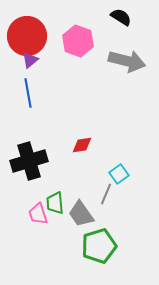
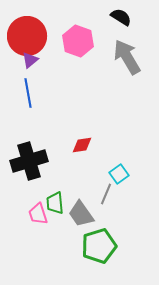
gray arrow: moved 4 px up; rotated 135 degrees counterclockwise
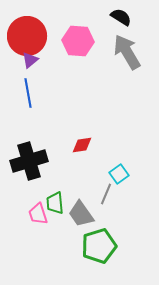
pink hexagon: rotated 16 degrees counterclockwise
gray arrow: moved 5 px up
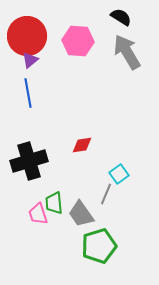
green trapezoid: moved 1 px left
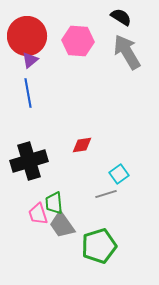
gray line: rotated 50 degrees clockwise
gray trapezoid: moved 19 px left, 11 px down
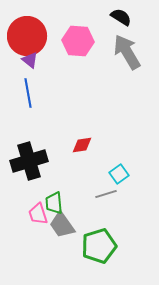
purple triangle: rotated 42 degrees counterclockwise
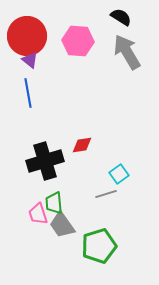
black cross: moved 16 px right
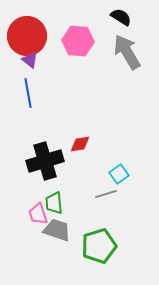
red diamond: moved 2 px left, 1 px up
gray trapezoid: moved 5 px left, 5 px down; rotated 144 degrees clockwise
